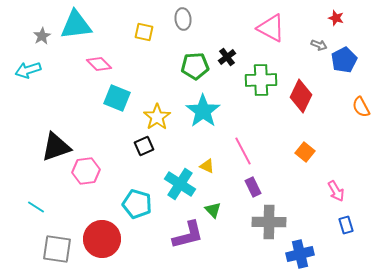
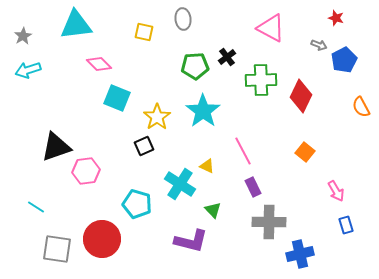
gray star: moved 19 px left
purple L-shape: moved 3 px right, 6 px down; rotated 28 degrees clockwise
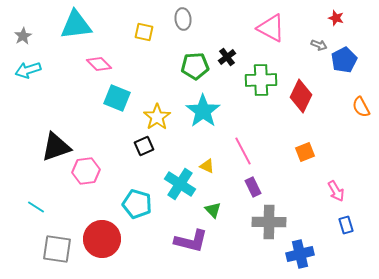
orange square: rotated 30 degrees clockwise
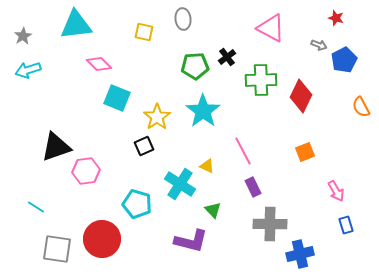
gray cross: moved 1 px right, 2 px down
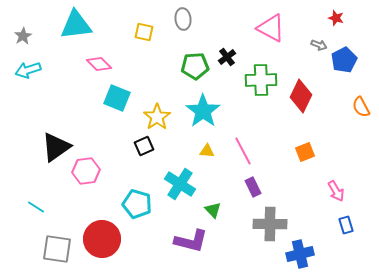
black triangle: rotated 16 degrees counterclockwise
yellow triangle: moved 15 px up; rotated 21 degrees counterclockwise
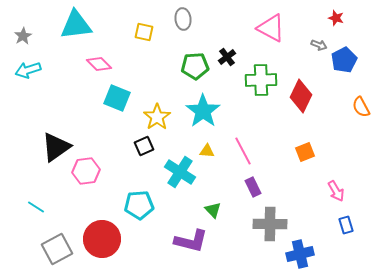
cyan cross: moved 12 px up
cyan pentagon: moved 2 px right, 1 px down; rotated 20 degrees counterclockwise
gray square: rotated 36 degrees counterclockwise
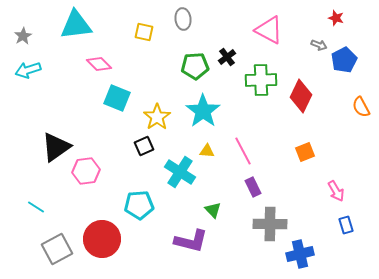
pink triangle: moved 2 px left, 2 px down
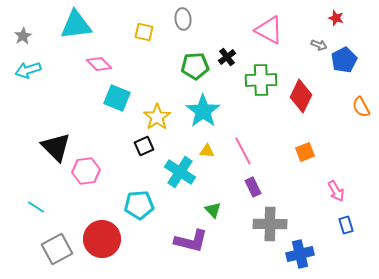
black triangle: rotated 40 degrees counterclockwise
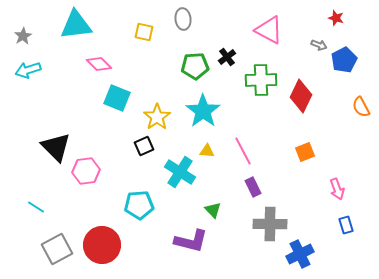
pink arrow: moved 1 px right, 2 px up; rotated 10 degrees clockwise
red circle: moved 6 px down
blue cross: rotated 12 degrees counterclockwise
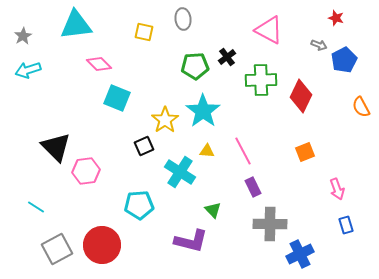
yellow star: moved 8 px right, 3 px down
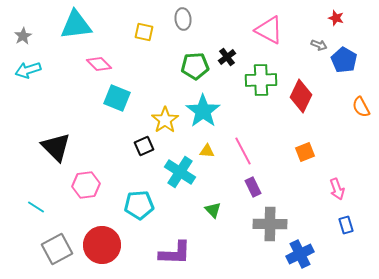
blue pentagon: rotated 15 degrees counterclockwise
pink hexagon: moved 14 px down
purple L-shape: moved 16 px left, 12 px down; rotated 12 degrees counterclockwise
